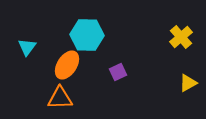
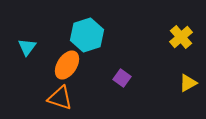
cyan hexagon: rotated 20 degrees counterclockwise
purple square: moved 4 px right, 6 px down; rotated 30 degrees counterclockwise
orange triangle: rotated 20 degrees clockwise
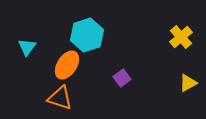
purple square: rotated 18 degrees clockwise
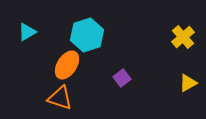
yellow cross: moved 2 px right
cyan triangle: moved 15 px up; rotated 24 degrees clockwise
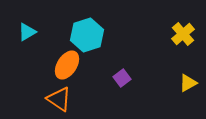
yellow cross: moved 3 px up
orange triangle: moved 1 px left, 1 px down; rotated 16 degrees clockwise
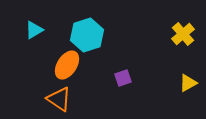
cyan triangle: moved 7 px right, 2 px up
purple square: moved 1 px right; rotated 18 degrees clockwise
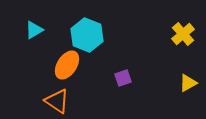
cyan hexagon: rotated 20 degrees counterclockwise
orange triangle: moved 2 px left, 2 px down
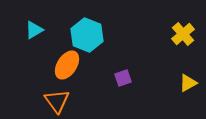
orange triangle: rotated 20 degrees clockwise
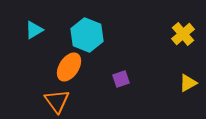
orange ellipse: moved 2 px right, 2 px down
purple square: moved 2 px left, 1 px down
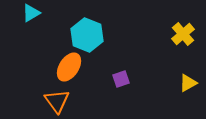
cyan triangle: moved 3 px left, 17 px up
